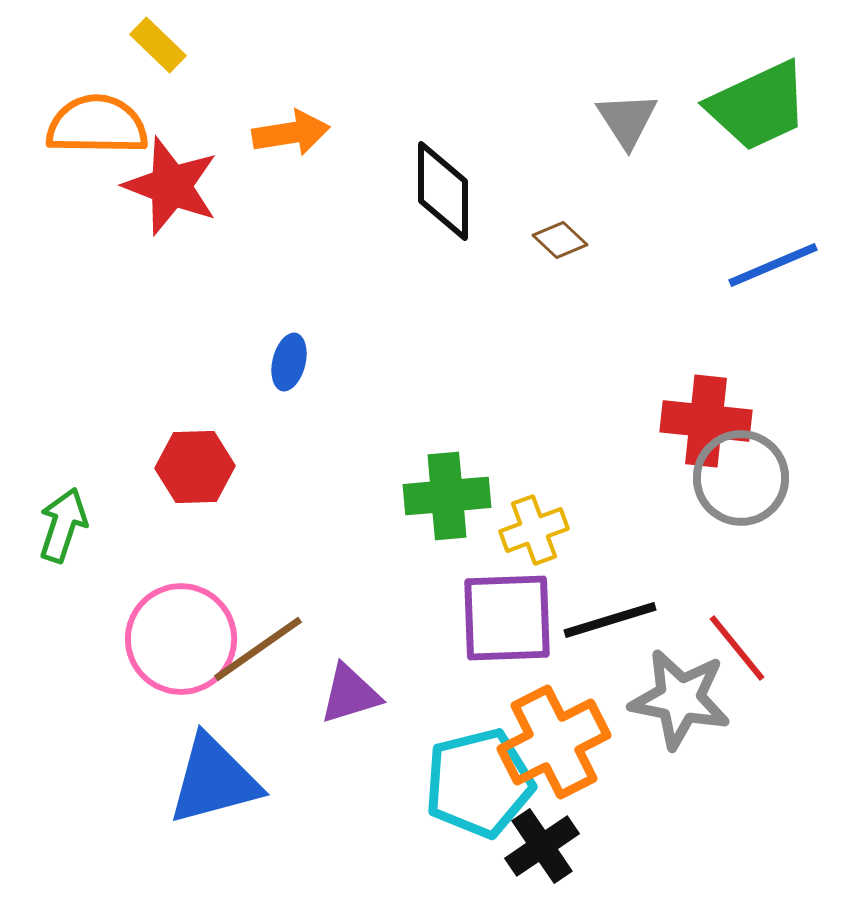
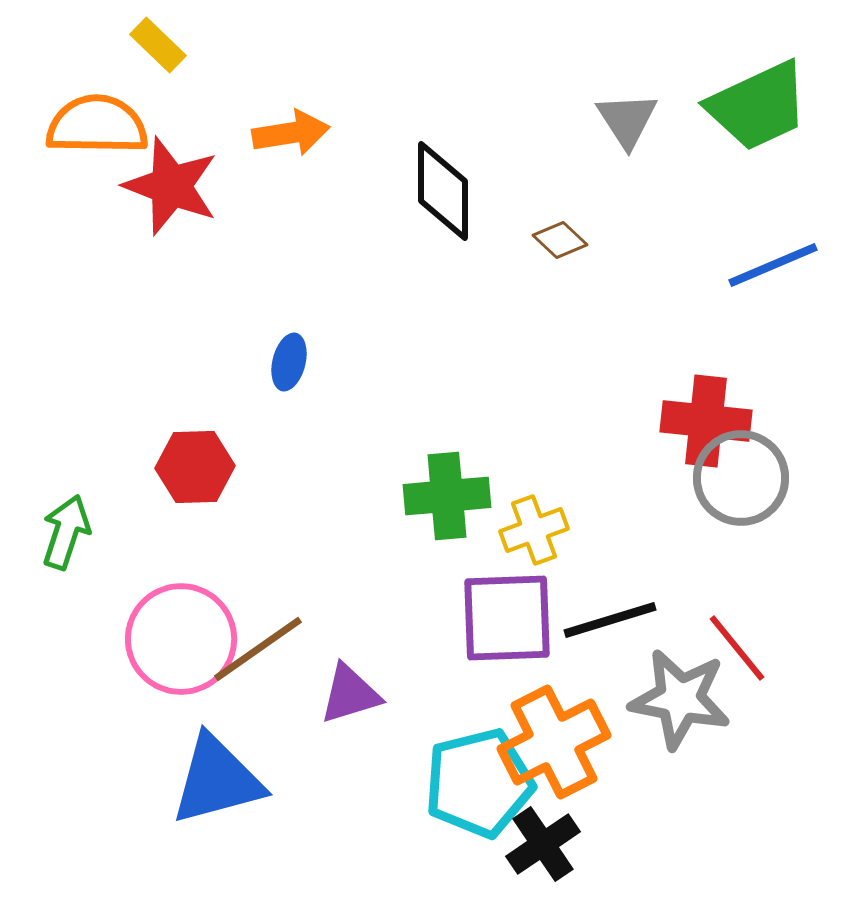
green arrow: moved 3 px right, 7 px down
blue triangle: moved 3 px right
black cross: moved 1 px right, 2 px up
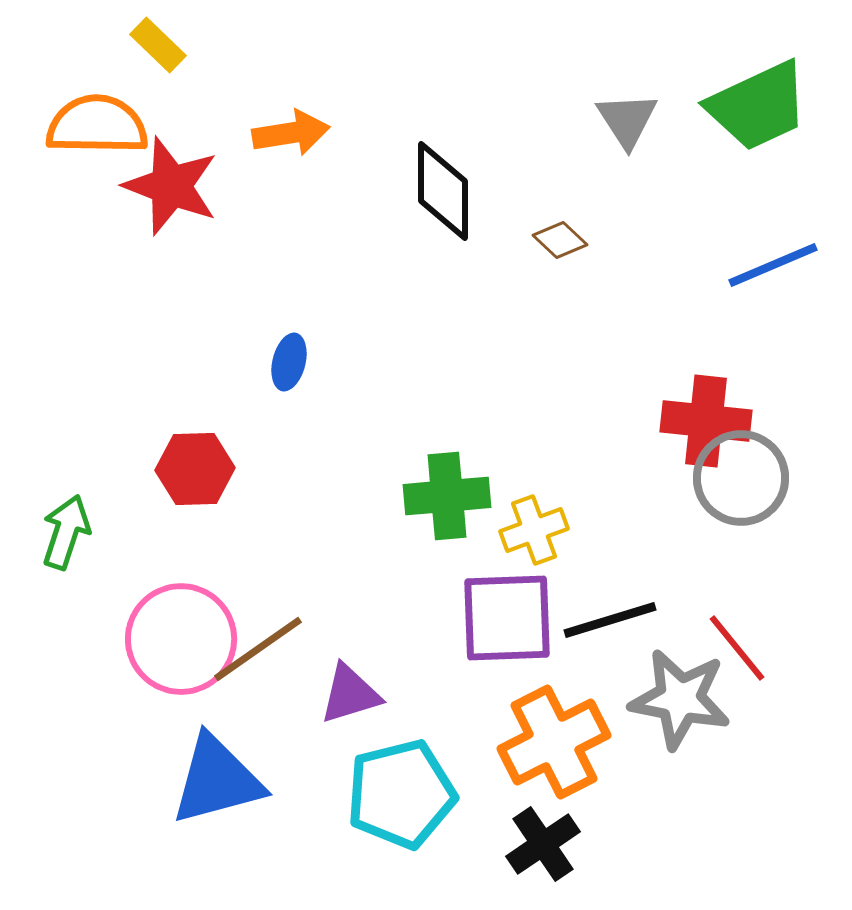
red hexagon: moved 2 px down
cyan pentagon: moved 78 px left, 11 px down
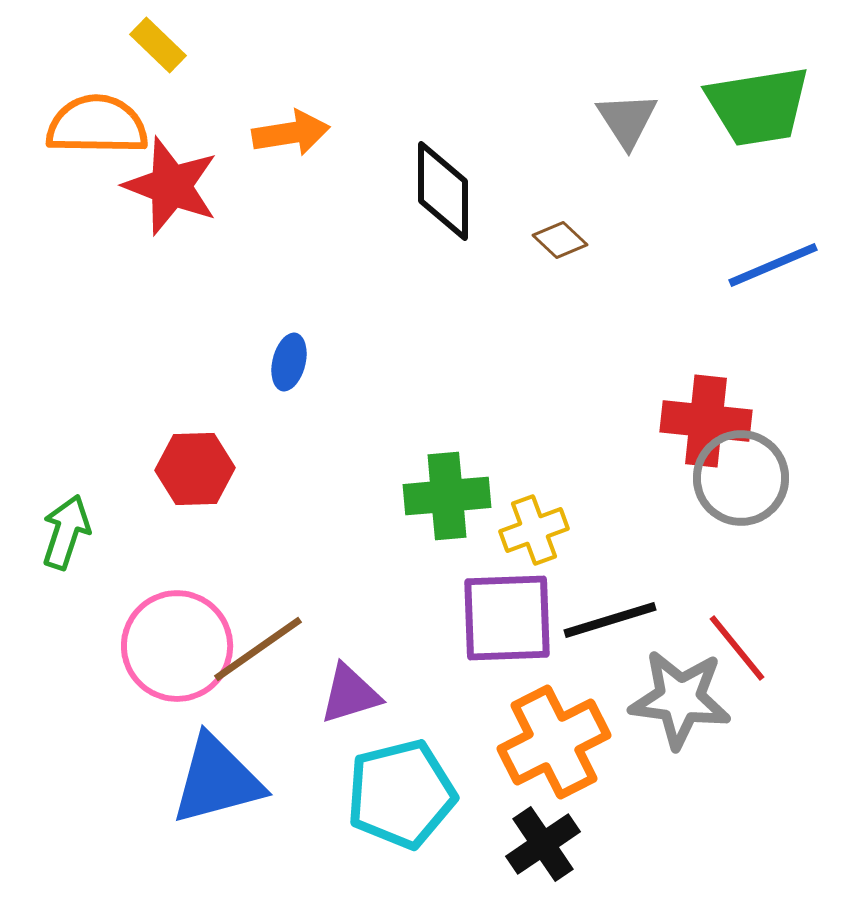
green trapezoid: rotated 16 degrees clockwise
pink circle: moved 4 px left, 7 px down
gray star: rotated 4 degrees counterclockwise
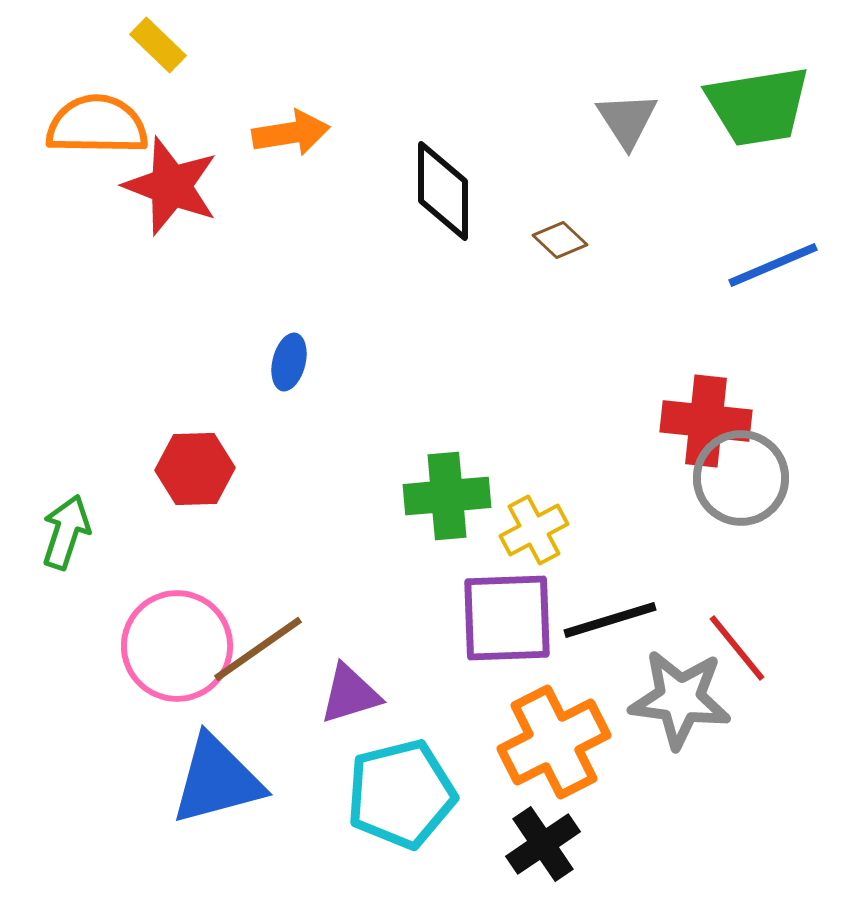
yellow cross: rotated 8 degrees counterclockwise
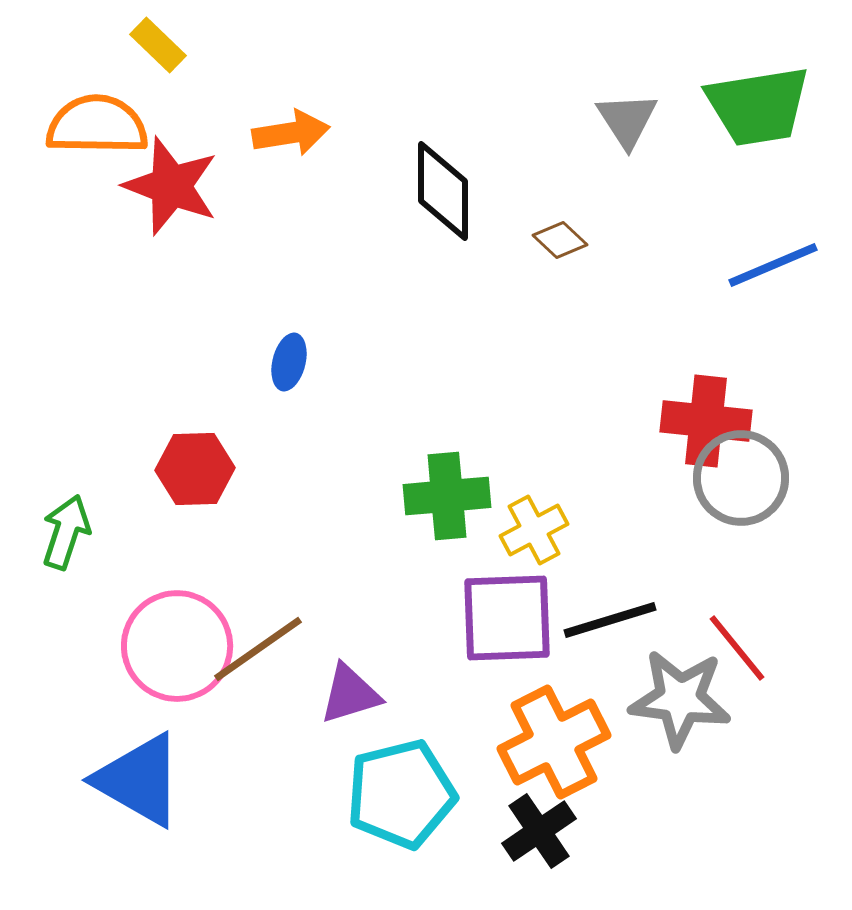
blue triangle: moved 78 px left; rotated 45 degrees clockwise
black cross: moved 4 px left, 13 px up
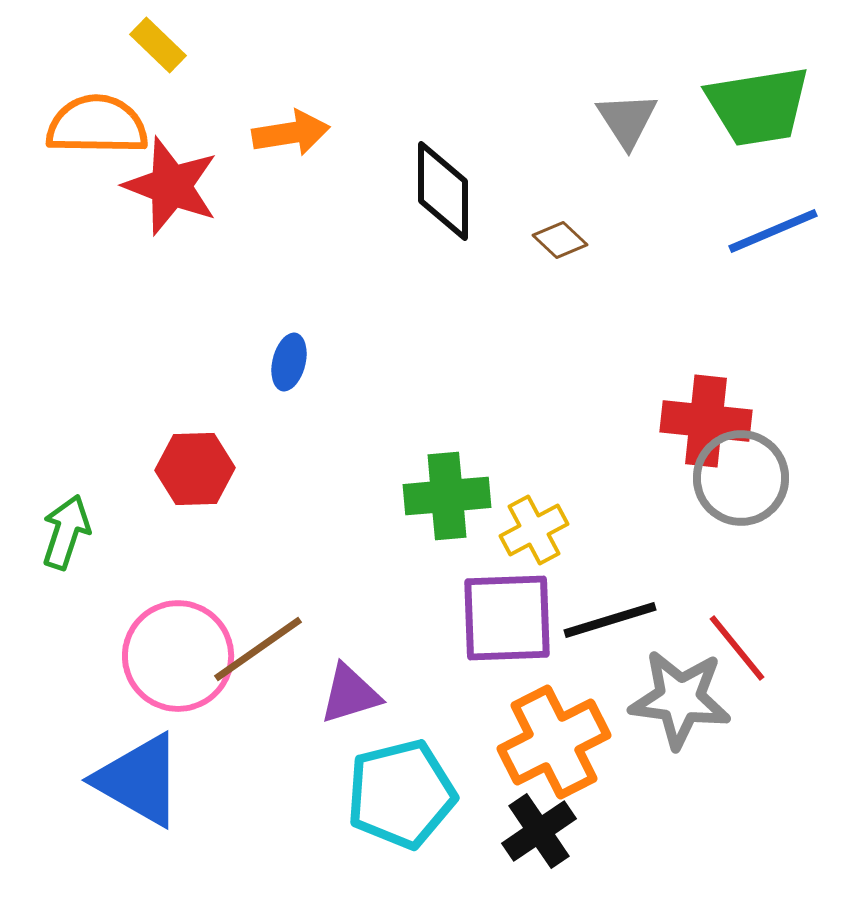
blue line: moved 34 px up
pink circle: moved 1 px right, 10 px down
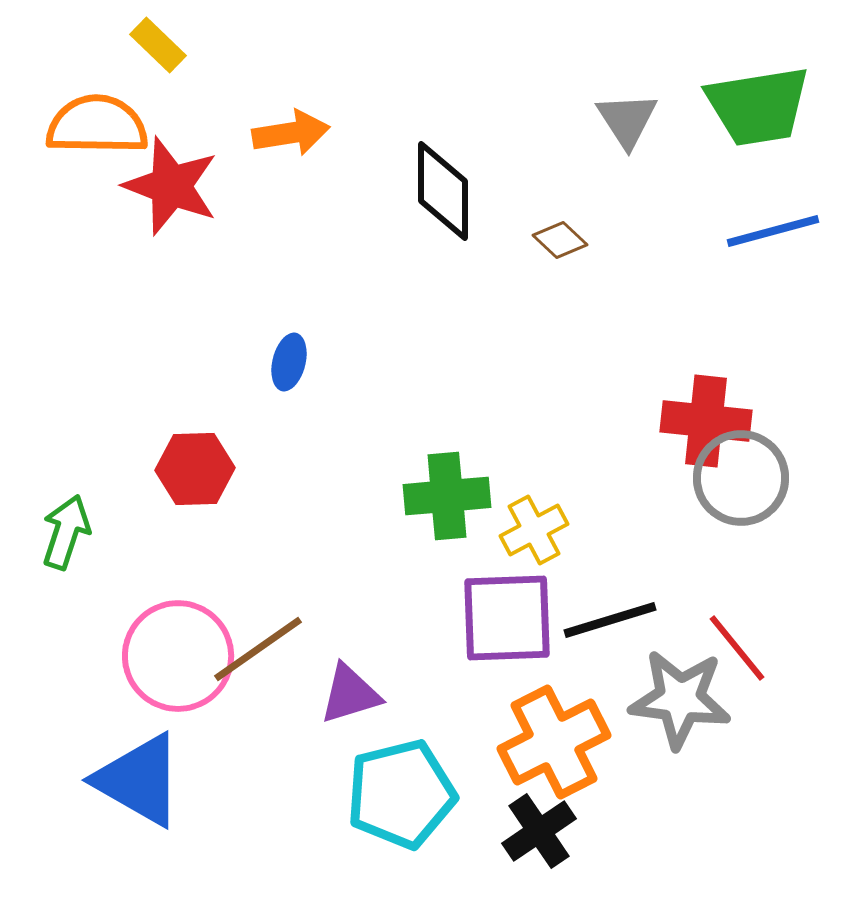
blue line: rotated 8 degrees clockwise
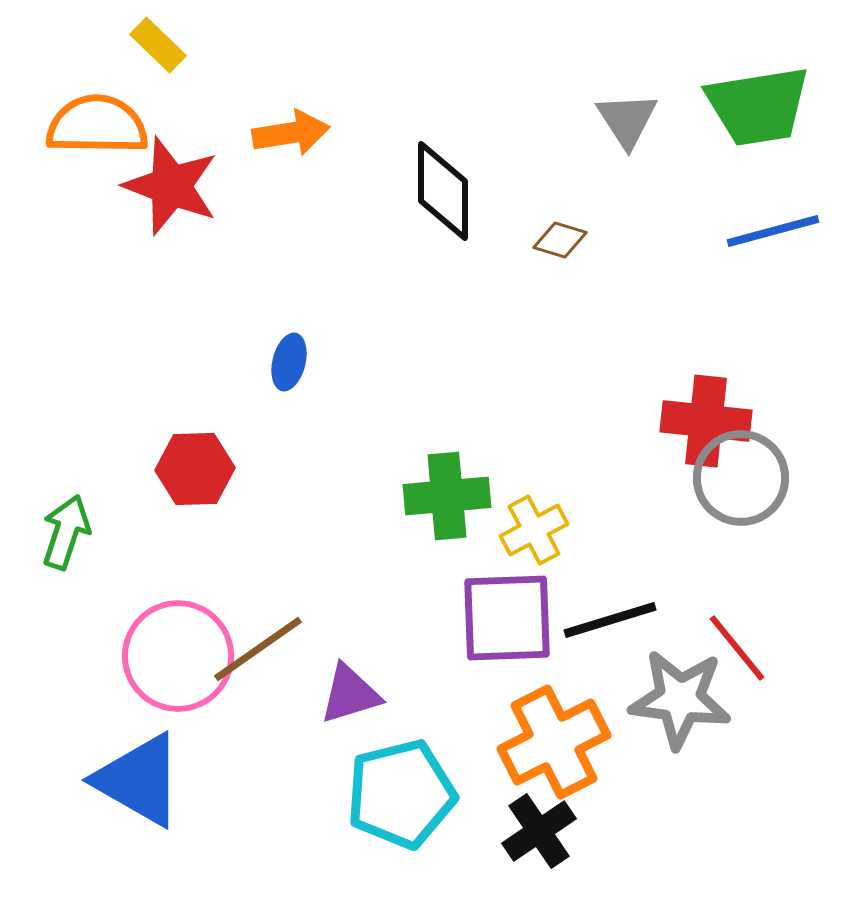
brown diamond: rotated 26 degrees counterclockwise
